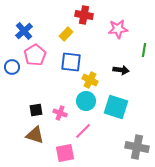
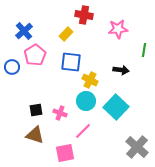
cyan square: rotated 25 degrees clockwise
gray cross: rotated 30 degrees clockwise
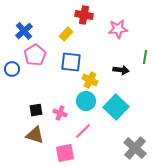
green line: moved 1 px right, 7 px down
blue circle: moved 2 px down
gray cross: moved 2 px left, 1 px down
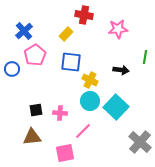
cyan circle: moved 4 px right
pink cross: rotated 16 degrees counterclockwise
brown triangle: moved 3 px left, 2 px down; rotated 24 degrees counterclockwise
gray cross: moved 5 px right, 6 px up
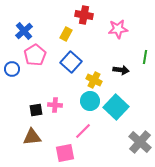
yellow rectangle: rotated 16 degrees counterclockwise
blue square: rotated 35 degrees clockwise
yellow cross: moved 4 px right
pink cross: moved 5 px left, 8 px up
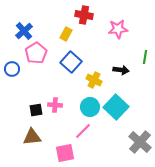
pink pentagon: moved 1 px right, 2 px up
cyan circle: moved 6 px down
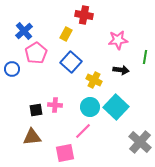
pink star: moved 11 px down
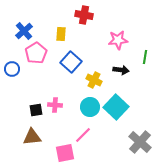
yellow rectangle: moved 5 px left; rotated 24 degrees counterclockwise
pink line: moved 4 px down
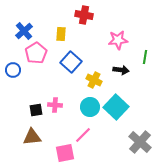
blue circle: moved 1 px right, 1 px down
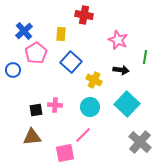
pink star: rotated 30 degrees clockwise
cyan square: moved 11 px right, 3 px up
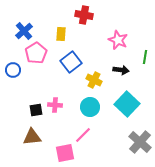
blue square: rotated 10 degrees clockwise
